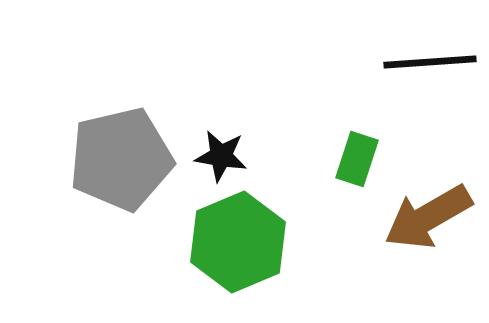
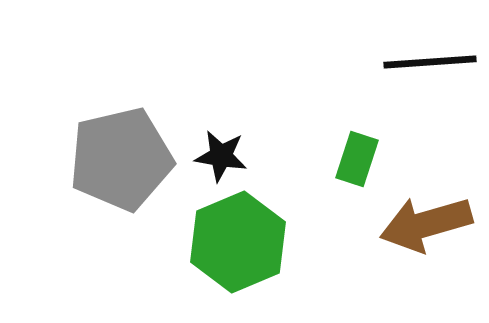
brown arrow: moved 2 px left, 7 px down; rotated 14 degrees clockwise
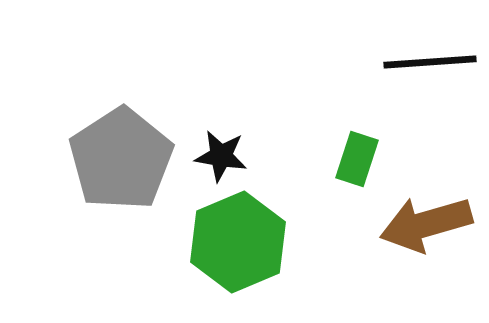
gray pentagon: rotated 20 degrees counterclockwise
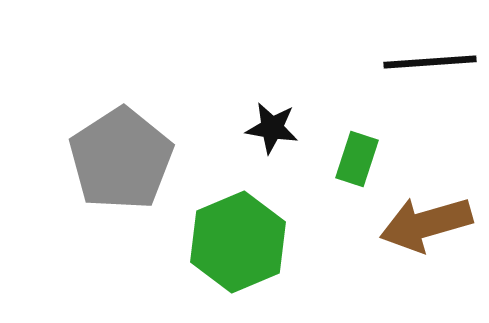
black star: moved 51 px right, 28 px up
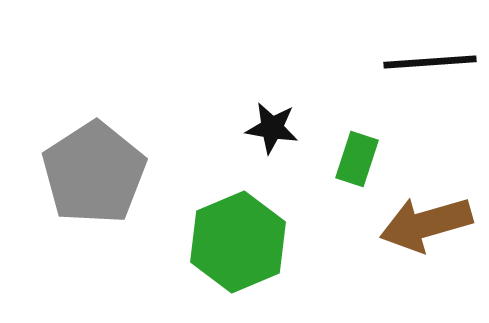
gray pentagon: moved 27 px left, 14 px down
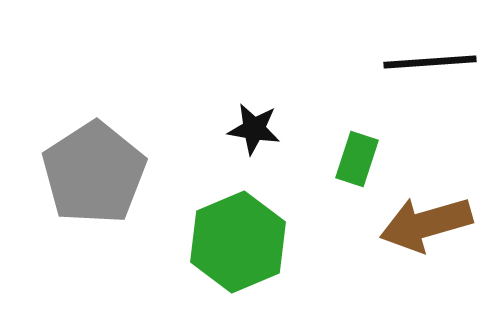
black star: moved 18 px left, 1 px down
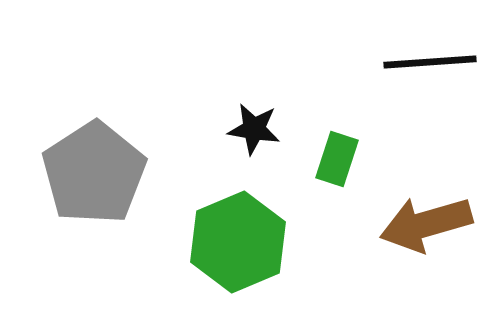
green rectangle: moved 20 px left
